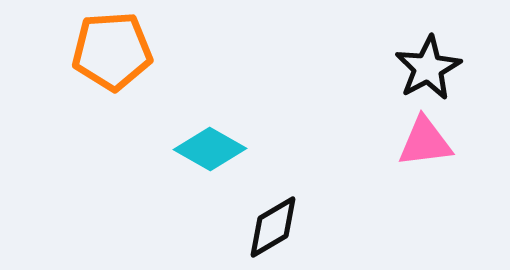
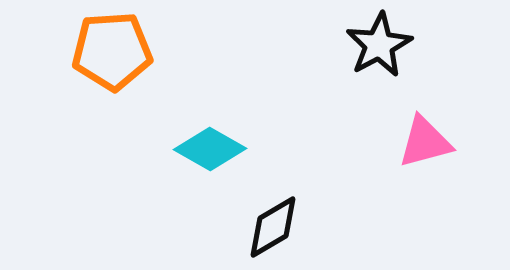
black star: moved 49 px left, 23 px up
pink triangle: rotated 8 degrees counterclockwise
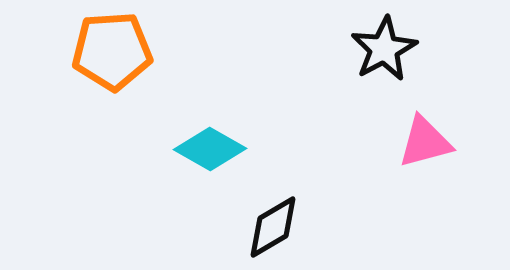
black star: moved 5 px right, 4 px down
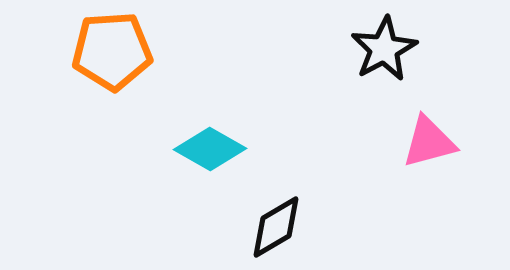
pink triangle: moved 4 px right
black diamond: moved 3 px right
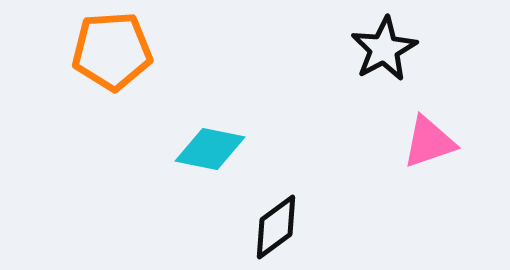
pink triangle: rotated 4 degrees counterclockwise
cyan diamond: rotated 18 degrees counterclockwise
black diamond: rotated 6 degrees counterclockwise
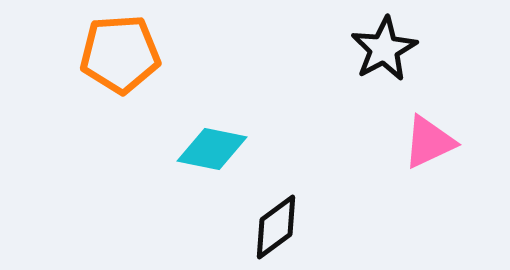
orange pentagon: moved 8 px right, 3 px down
pink triangle: rotated 6 degrees counterclockwise
cyan diamond: moved 2 px right
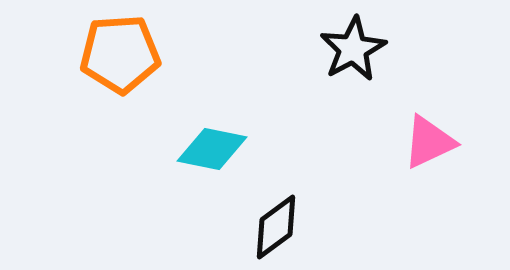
black star: moved 31 px left
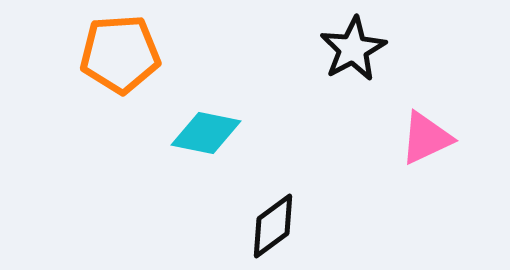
pink triangle: moved 3 px left, 4 px up
cyan diamond: moved 6 px left, 16 px up
black diamond: moved 3 px left, 1 px up
